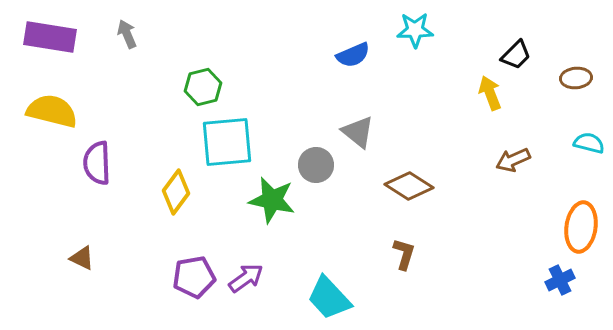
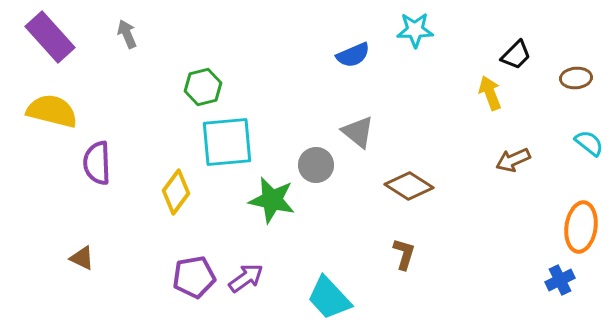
purple rectangle: rotated 39 degrees clockwise
cyan semicircle: rotated 24 degrees clockwise
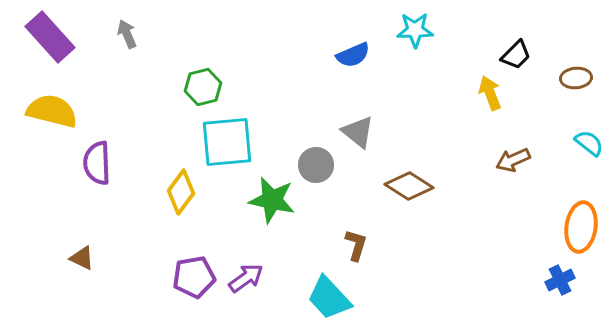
yellow diamond: moved 5 px right
brown L-shape: moved 48 px left, 9 px up
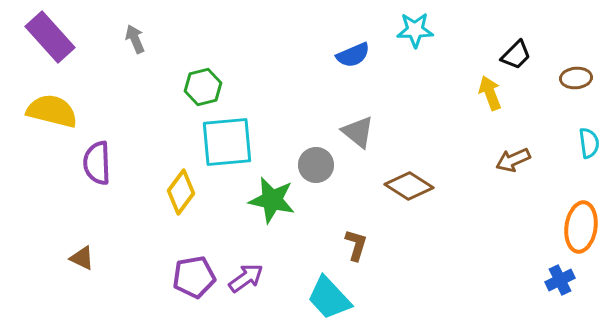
gray arrow: moved 8 px right, 5 px down
cyan semicircle: rotated 44 degrees clockwise
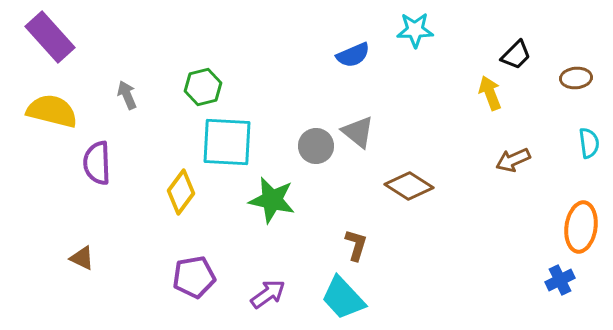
gray arrow: moved 8 px left, 56 px down
cyan square: rotated 8 degrees clockwise
gray circle: moved 19 px up
purple arrow: moved 22 px right, 16 px down
cyan trapezoid: moved 14 px right
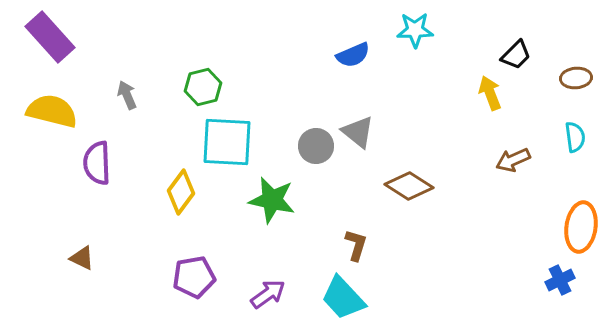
cyan semicircle: moved 14 px left, 6 px up
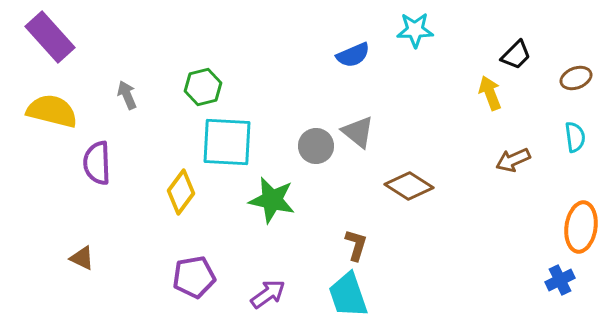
brown ellipse: rotated 16 degrees counterclockwise
cyan trapezoid: moved 5 px right, 3 px up; rotated 24 degrees clockwise
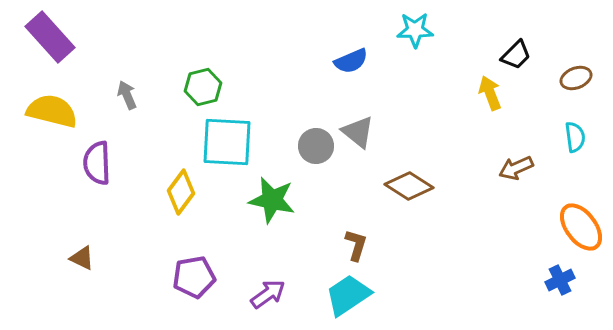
blue semicircle: moved 2 px left, 6 px down
brown arrow: moved 3 px right, 8 px down
orange ellipse: rotated 45 degrees counterclockwise
cyan trapezoid: rotated 75 degrees clockwise
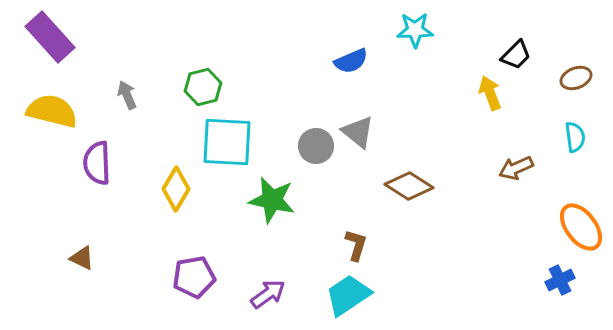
yellow diamond: moved 5 px left, 3 px up; rotated 6 degrees counterclockwise
